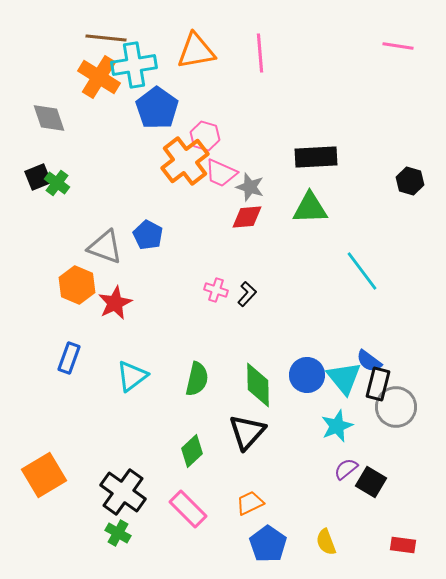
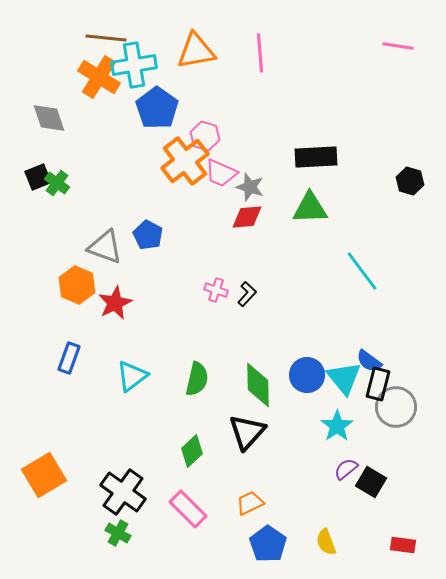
cyan star at (337, 426): rotated 12 degrees counterclockwise
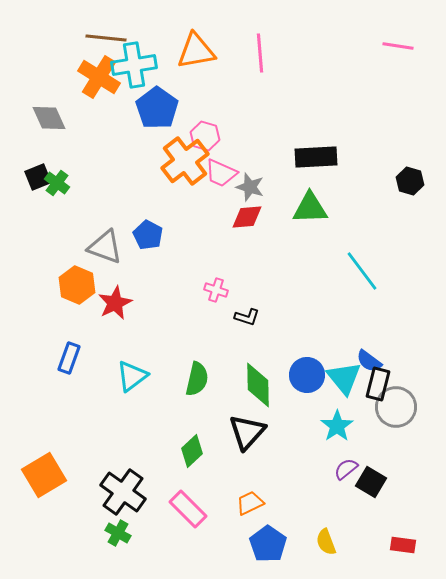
gray diamond at (49, 118): rotated 6 degrees counterclockwise
black L-shape at (247, 294): moved 23 px down; rotated 65 degrees clockwise
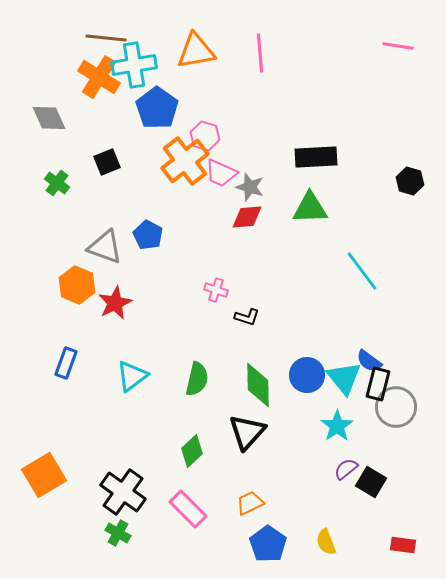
black square at (38, 177): moved 69 px right, 15 px up
blue rectangle at (69, 358): moved 3 px left, 5 px down
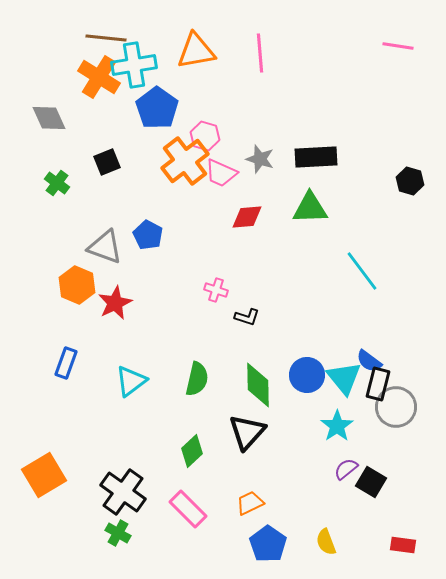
gray star at (250, 187): moved 10 px right, 28 px up
cyan triangle at (132, 376): moved 1 px left, 5 px down
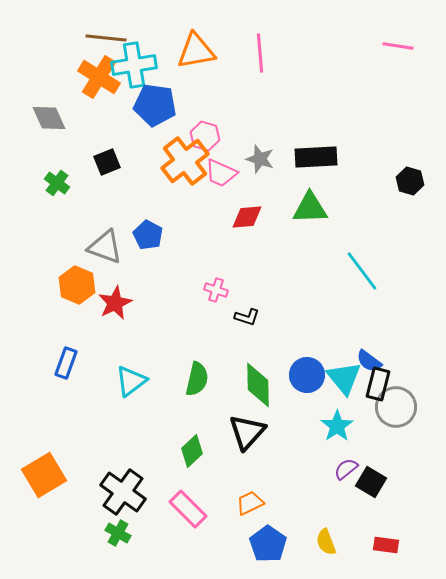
blue pentagon at (157, 108): moved 2 px left, 3 px up; rotated 27 degrees counterclockwise
red rectangle at (403, 545): moved 17 px left
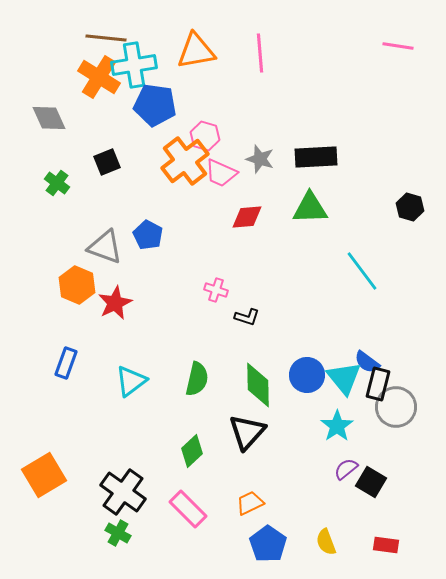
black hexagon at (410, 181): moved 26 px down
blue semicircle at (369, 361): moved 2 px left, 1 px down
